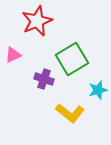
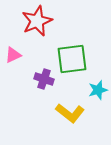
green square: rotated 24 degrees clockwise
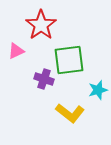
red star: moved 4 px right, 4 px down; rotated 12 degrees counterclockwise
pink triangle: moved 3 px right, 4 px up
green square: moved 3 px left, 1 px down
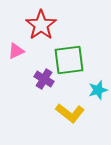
purple cross: rotated 12 degrees clockwise
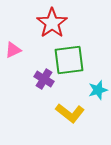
red star: moved 11 px right, 2 px up
pink triangle: moved 3 px left, 1 px up
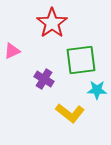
pink triangle: moved 1 px left, 1 px down
green square: moved 12 px right
cyan star: moved 1 px left; rotated 18 degrees clockwise
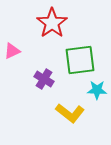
green square: moved 1 px left
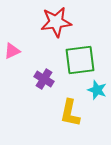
red star: moved 4 px right, 1 px up; rotated 28 degrees clockwise
cyan star: rotated 18 degrees clockwise
yellow L-shape: rotated 64 degrees clockwise
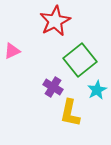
red star: moved 1 px left, 1 px up; rotated 20 degrees counterclockwise
green square: rotated 32 degrees counterclockwise
purple cross: moved 9 px right, 8 px down
cyan star: rotated 24 degrees clockwise
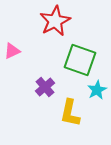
green square: rotated 32 degrees counterclockwise
purple cross: moved 8 px left; rotated 18 degrees clockwise
